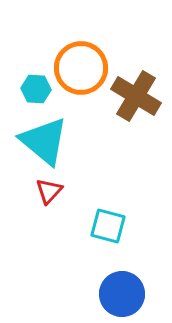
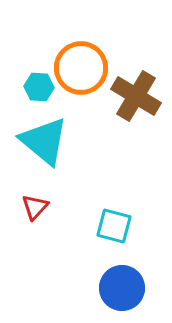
cyan hexagon: moved 3 px right, 2 px up
red triangle: moved 14 px left, 16 px down
cyan square: moved 6 px right
blue circle: moved 6 px up
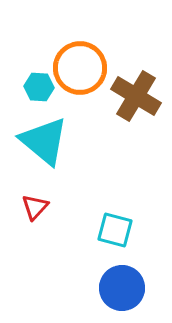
orange circle: moved 1 px left
cyan square: moved 1 px right, 4 px down
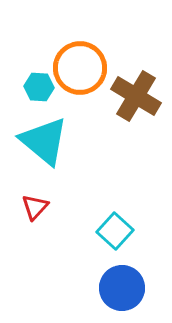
cyan square: moved 1 px down; rotated 27 degrees clockwise
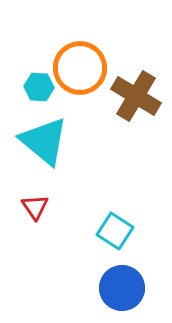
red triangle: rotated 16 degrees counterclockwise
cyan square: rotated 9 degrees counterclockwise
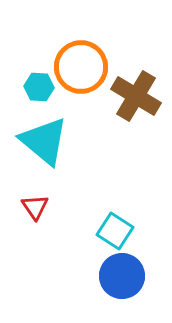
orange circle: moved 1 px right, 1 px up
blue circle: moved 12 px up
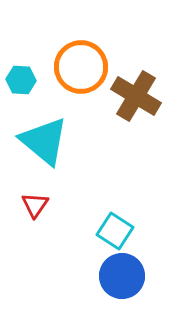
cyan hexagon: moved 18 px left, 7 px up
red triangle: moved 2 px up; rotated 8 degrees clockwise
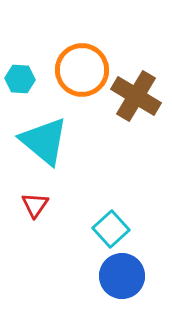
orange circle: moved 1 px right, 3 px down
cyan hexagon: moved 1 px left, 1 px up
cyan square: moved 4 px left, 2 px up; rotated 15 degrees clockwise
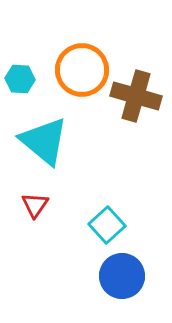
brown cross: rotated 15 degrees counterclockwise
cyan square: moved 4 px left, 4 px up
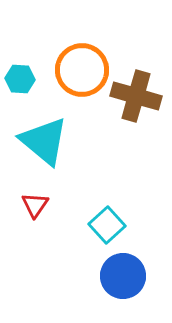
blue circle: moved 1 px right
